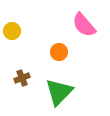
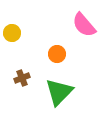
yellow circle: moved 2 px down
orange circle: moved 2 px left, 2 px down
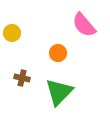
orange circle: moved 1 px right, 1 px up
brown cross: rotated 35 degrees clockwise
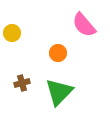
brown cross: moved 5 px down; rotated 28 degrees counterclockwise
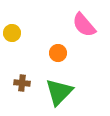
brown cross: rotated 21 degrees clockwise
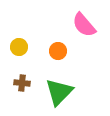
yellow circle: moved 7 px right, 14 px down
orange circle: moved 2 px up
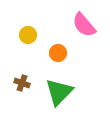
yellow circle: moved 9 px right, 12 px up
orange circle: moved 2 px down
brown cross: rotated 14 degrees clockwise
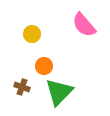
yellow circle: moved 4 px right, 1 px up
orange circle: moved 14 px left, 13 px down
brown cross: moved 4 px down
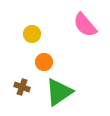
pink semicircle: moved 1 px right
orange circle: moved 4 px up
green triangle: rotated 12 degrees clockwise
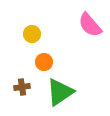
pink semicircle: moved 5 px right
brown cross: rotated 28 degrees counterclockwise
green triangle: moved 1 px right
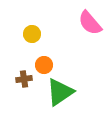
pink semicircle: moved 2 px up
orange circle: moved 3 px down
brown cross: moved 2 px right, 8 px up
